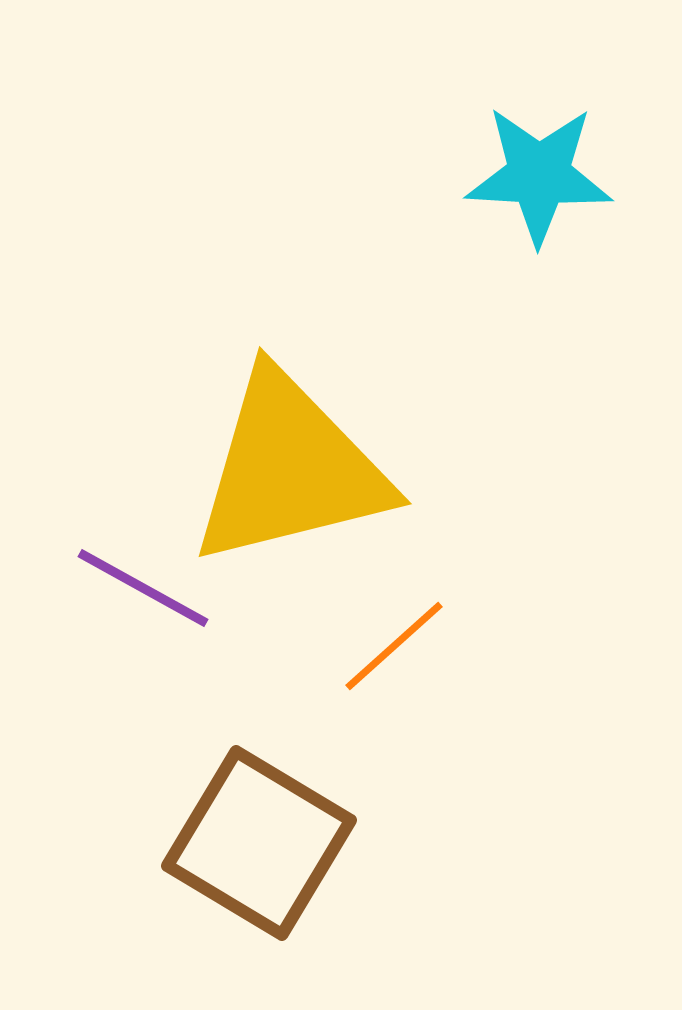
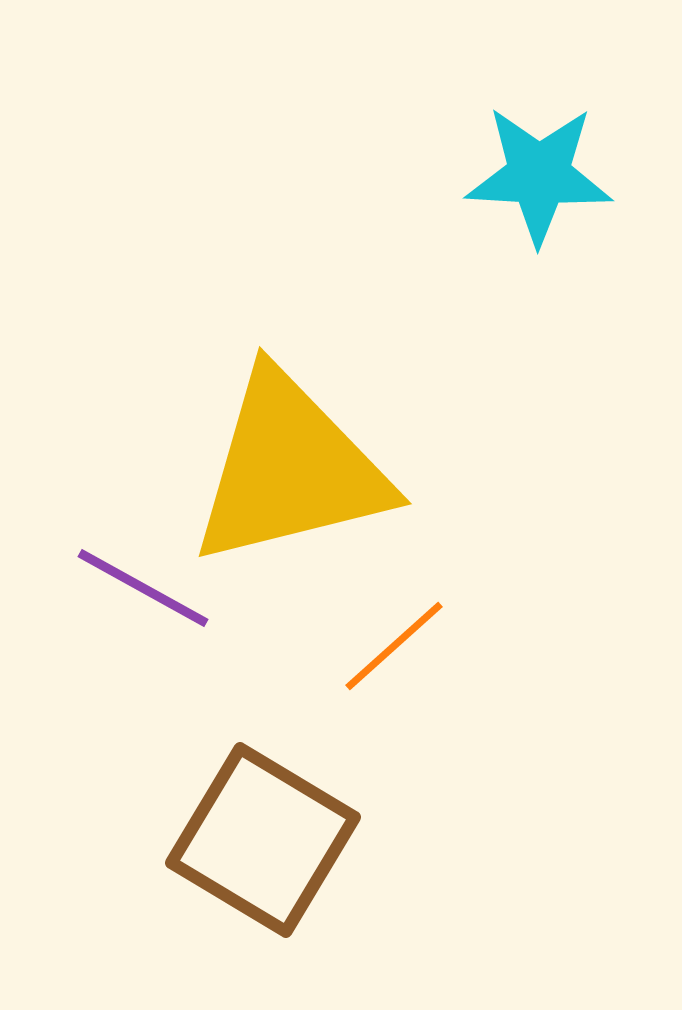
brown square: moved 4 px right, 3 px up
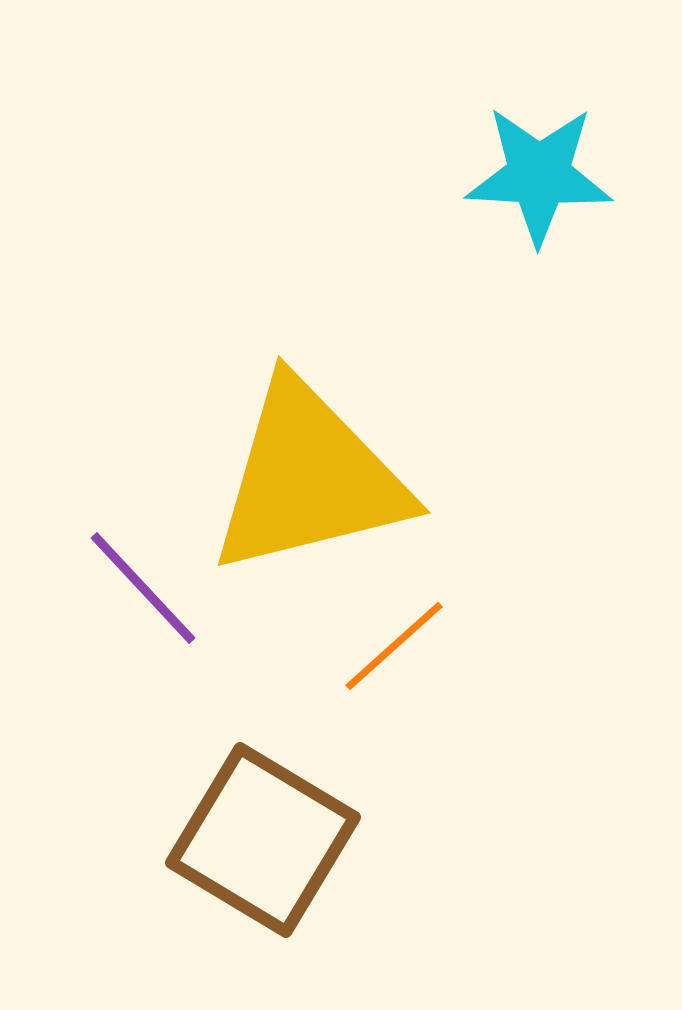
yellow triangle: moved 19 px right, 9 px down
purple line: rotated 18 degrees clockwise
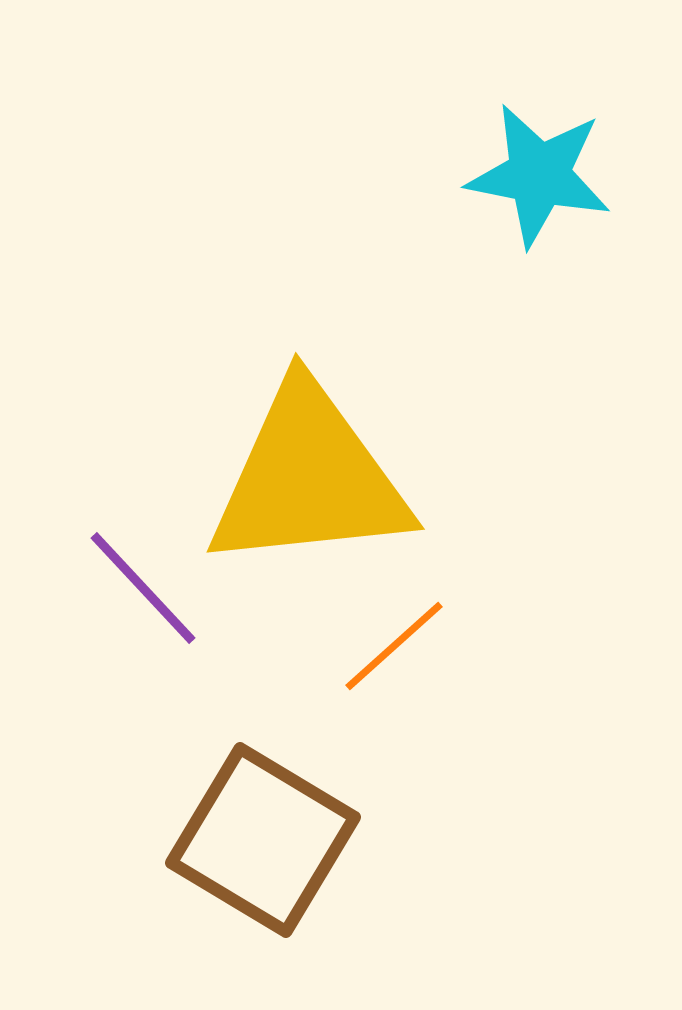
cyan star: rotated 8 degrees clockwise
yellow triangle: rotated 8 degrees clockwise
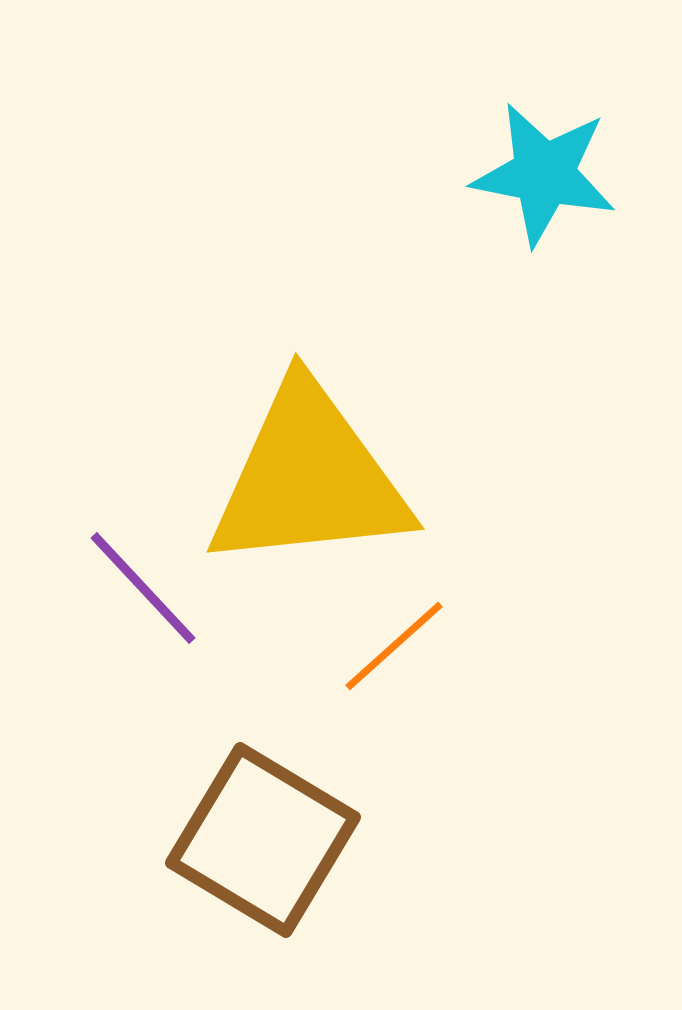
cyan star: moved 5 px right, 1 px up
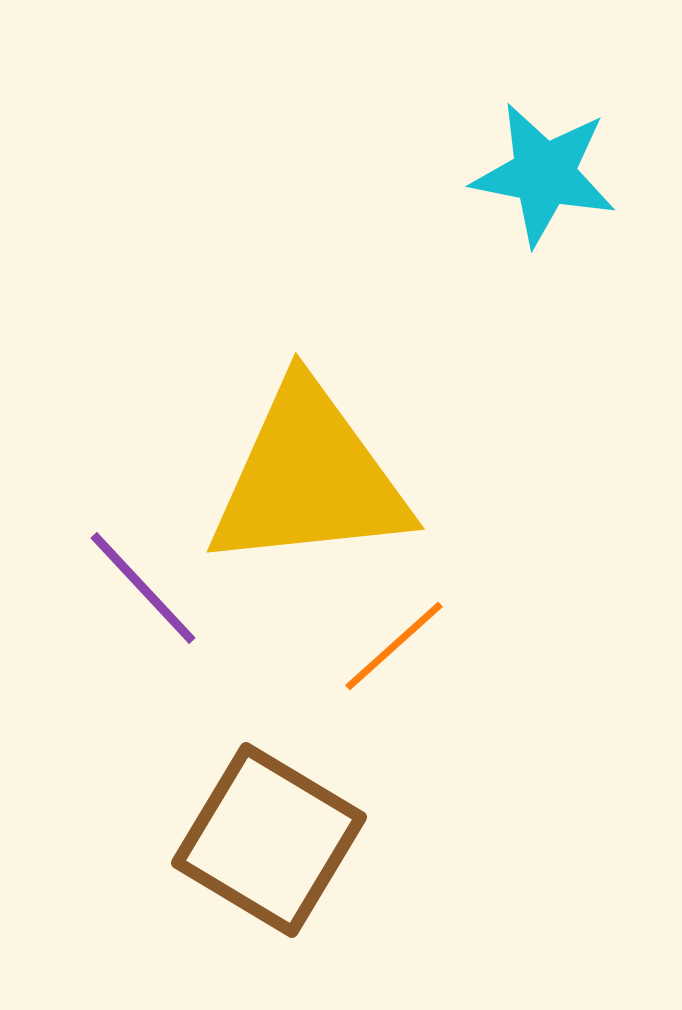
brown square: moved 6 px right
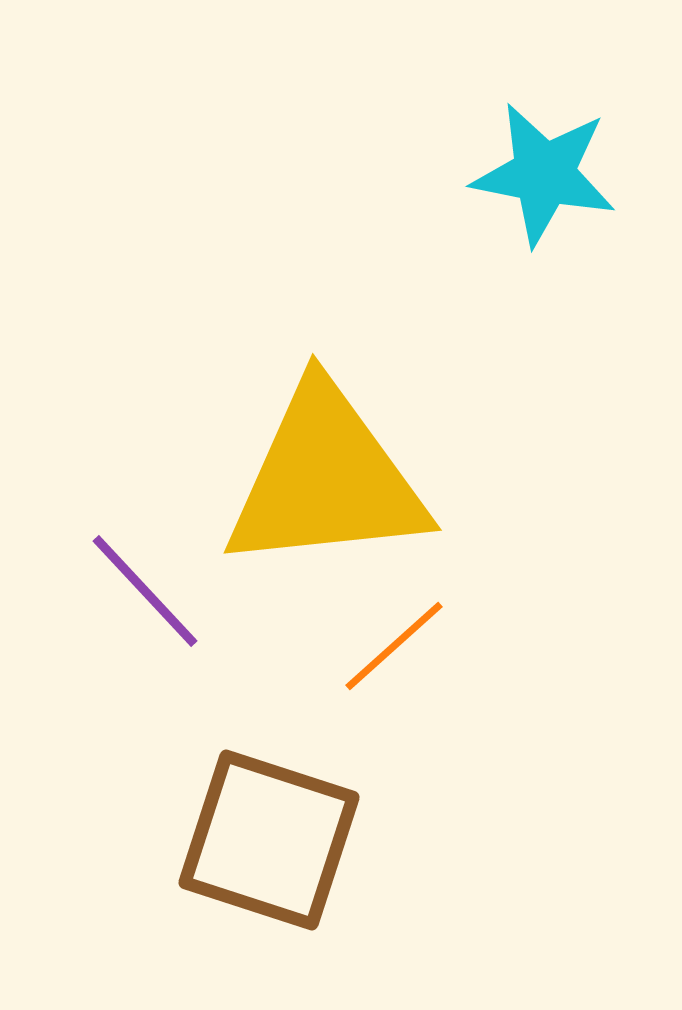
yellow triangle: moved 17 px right, 1 px down
purple line: moved 2 px right, 3 px down
brown square: rotated 13 degrees counterclockwise
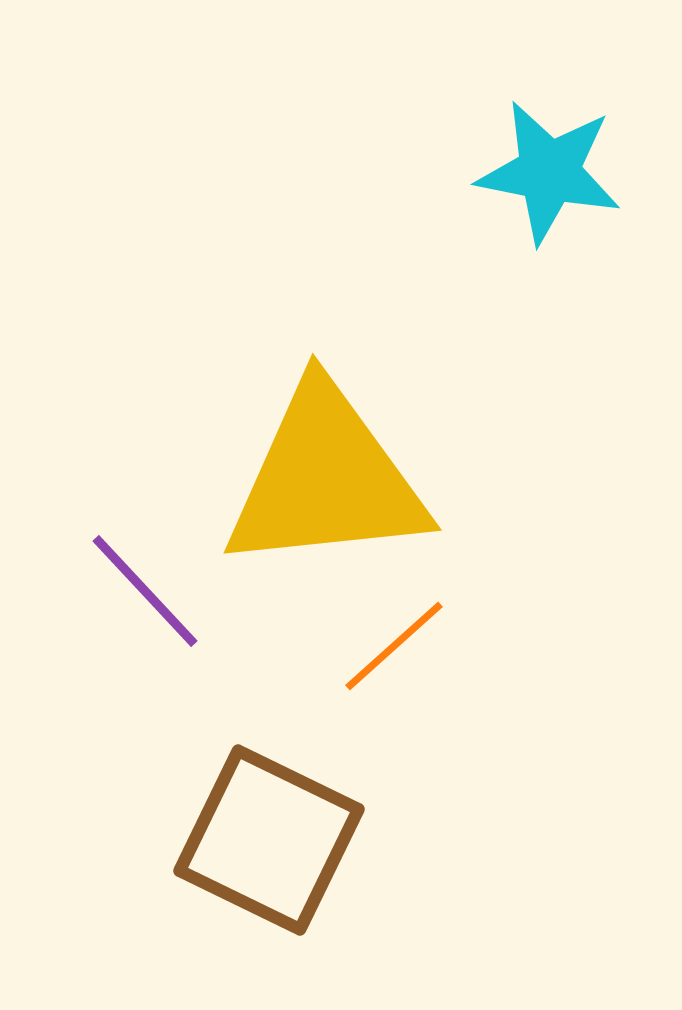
cyan star: moved 5 px right, 2 px up
brown square: rotated 8 degrees clockwise
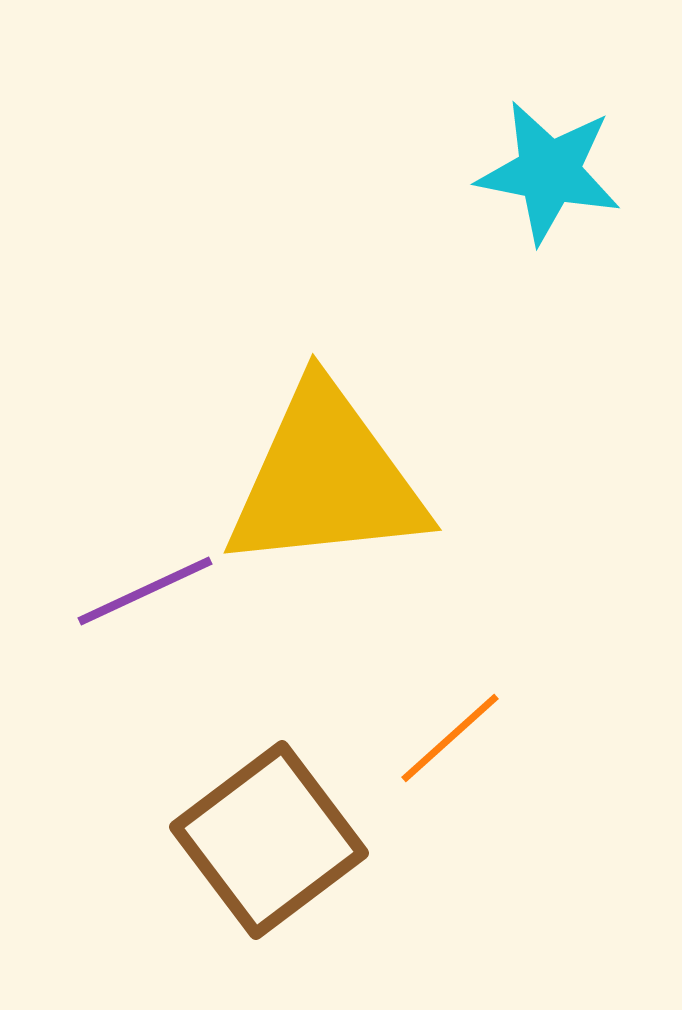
purple line: rotated 72 degrees counterclockwise
orange line: moved 56 px right, 92 px down
brown square: rotated 27 degrees clockwise
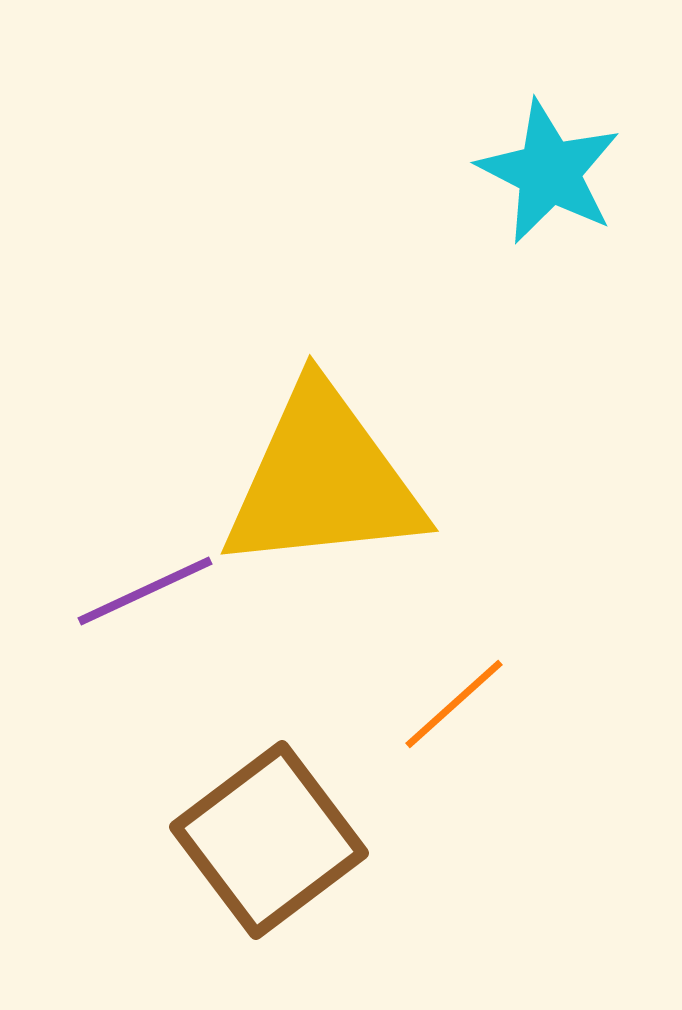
cyan star: rotated 16 degrees clockwise
yellow triangle: moved 3 px left, 1 px down
orange line: moved 4 px right, 34 px up
